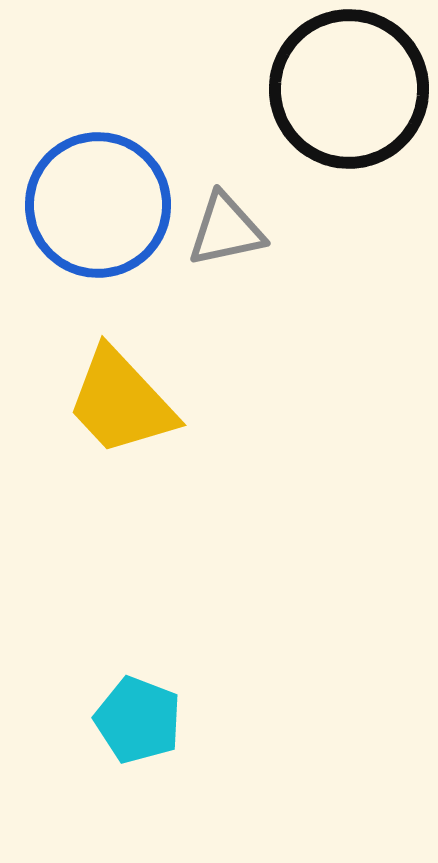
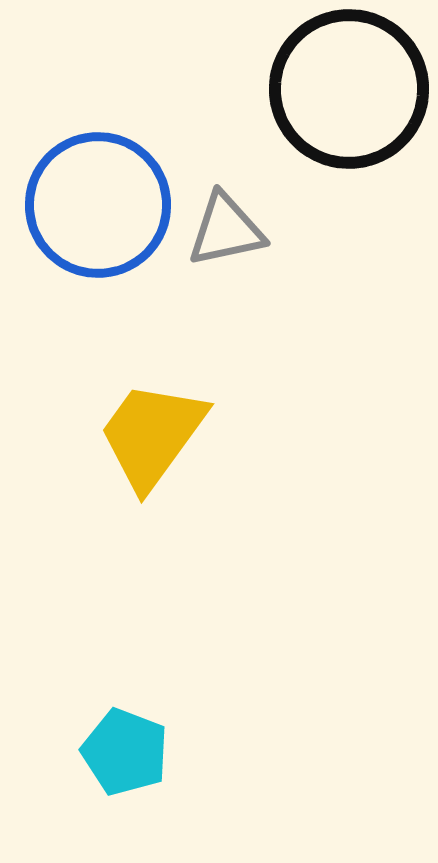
yellow trapezoid: moved 31 px right, 33 px down; rotated 79 degrees clockwise
cyan pentagon: moved 13 px left, 32 px down
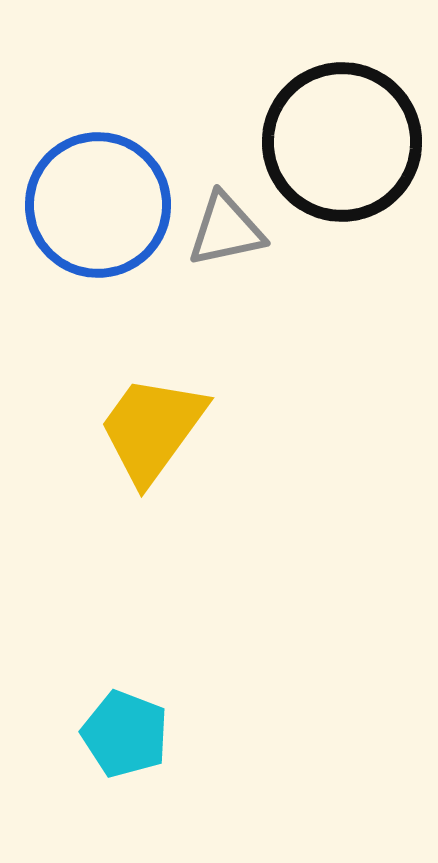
black circle: moved 7 px left, 53 px down
yellow trapezoid: moved 6 px up
cyan pentagon: moved 18 px up
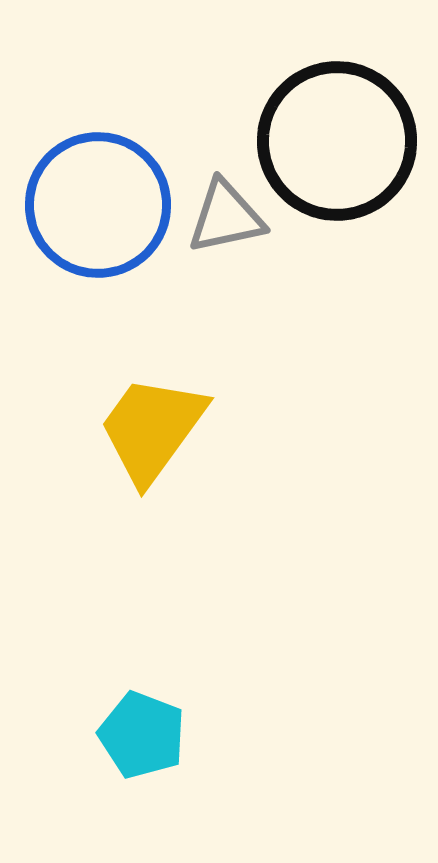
black circle: moved 5 px left, 1 px up
gray triangle: moved 13 px up
cyan pentagon: moved 17 px right, 1 px down
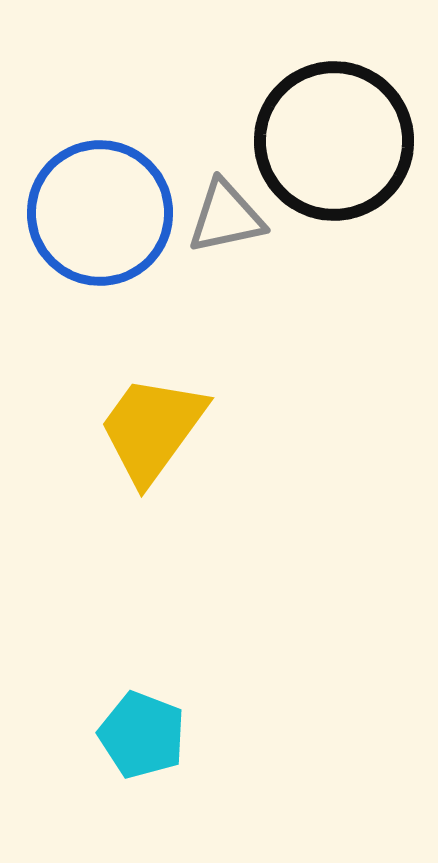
black circle: moved 3 px left
blue circle: moved 2 px right, 8 px down
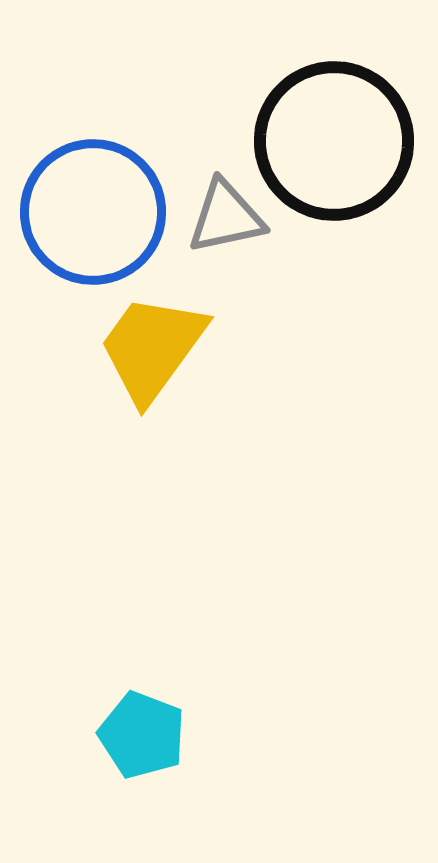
blue circle: moved 7 px left, 1 px up
yellow trapezoid: moved 81 px up
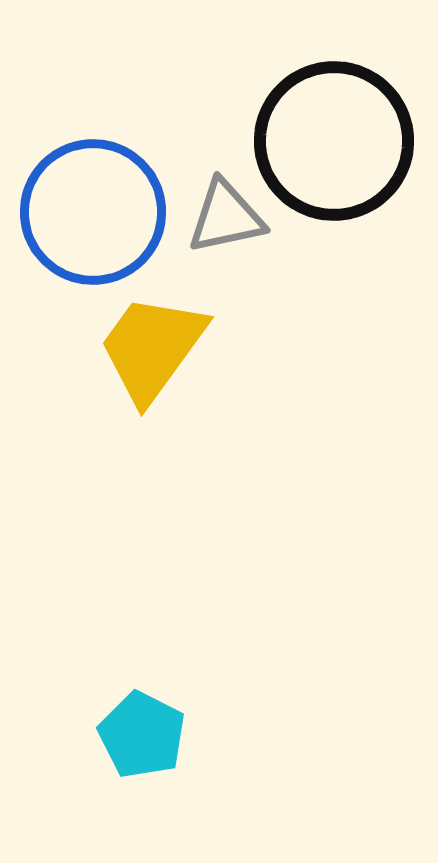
cyan pentagon: rotated 6 degrees clockwise
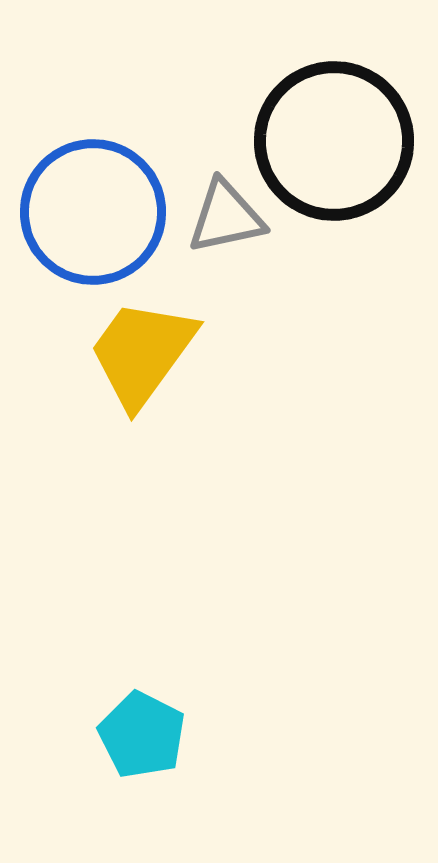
yellow trapezoid: moved 10 px left, 5 px down
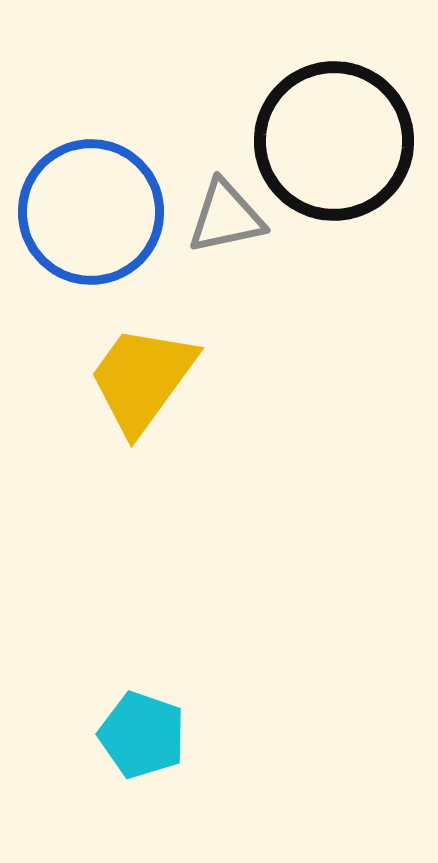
blue circle: moved 2 px left
yellow trapezoid: moved 26 px down
cyan pentagon: rotated 8 degrees counterclockwise
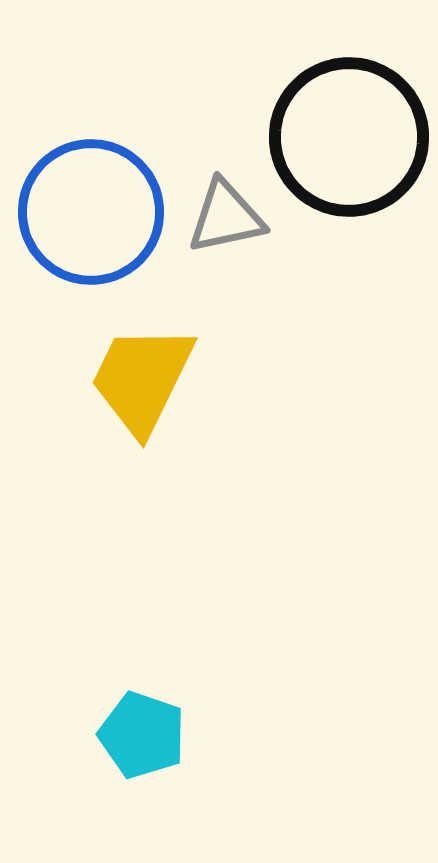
black circle: moved 15 px right, 4 px up
yellow trapezoid: rotated 10 degrees counterclockwise
